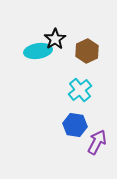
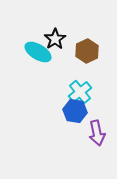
cyan ellipse: moved 1 px down; rotated 40 degrees clockwise
cyan cross: moved 2 px down
blue hexagon: moved 14 px up
purple arrow: moved 9 px up; rotated 140 degrees clockwise
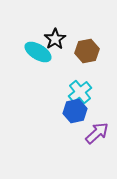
brown hexagon: rotated 15 degrees clockwise
blue hexagon: rotated 20 degrees counterclockwise
purple arrow: rotated 120 degrees counterclockwise
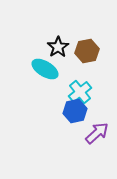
black star: moved 3 px right, 8 px down
cyan ellipse: moved 7 px right, 17 px down
